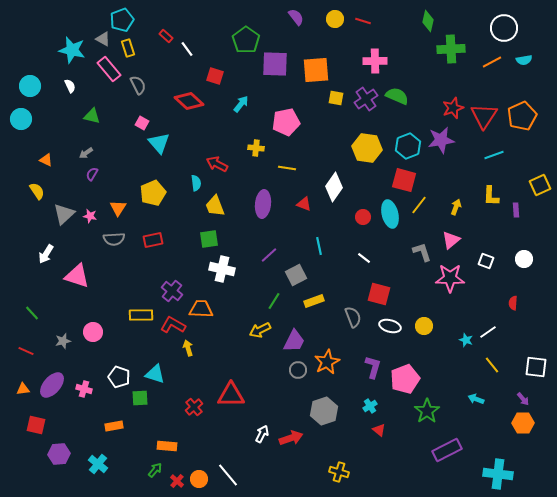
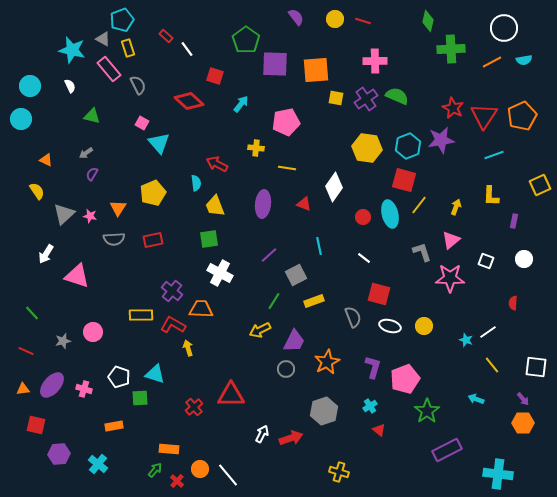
red star at (453, 108): rotated 25 degrees counterclockwise
purple rectangle at (516, 210): moved 2 px left, 11 px down; rotated 16 degrees clockwise
white cross at (222, 269): moved 2 px left, 4 px down; rotated 15 degrees clockwise
gray circle at (298, 370): moved 12 px left, 1 px up
orange rectangle at (167, 446): moved 2 px right, 3 px down
orange circle at (199, 479): moved 1 px right, 10 px up
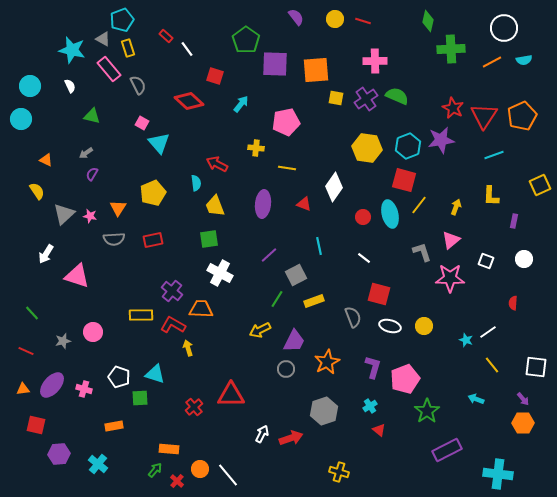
green line at (274, 301): moved 3 px right, 2 px up
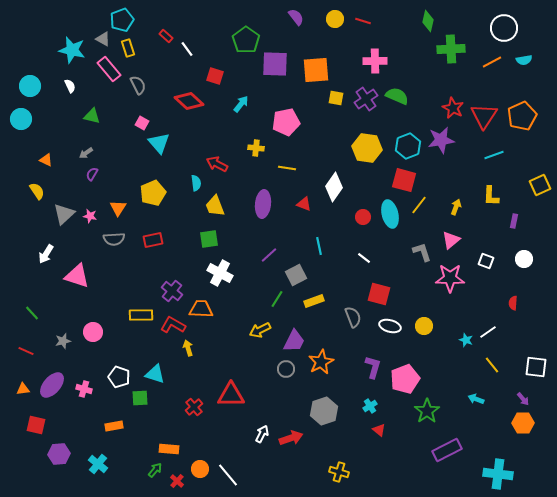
orange star at (327, 362): moved 6 px left
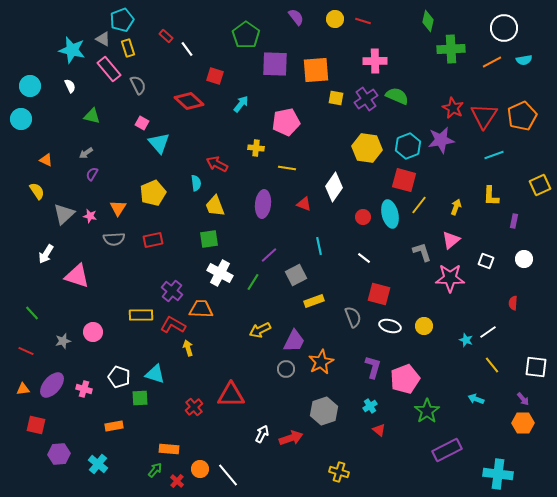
green pentagon at (246, 40): moved 5 px up
green line at (277, 299): moved 24 px left, 17 px up
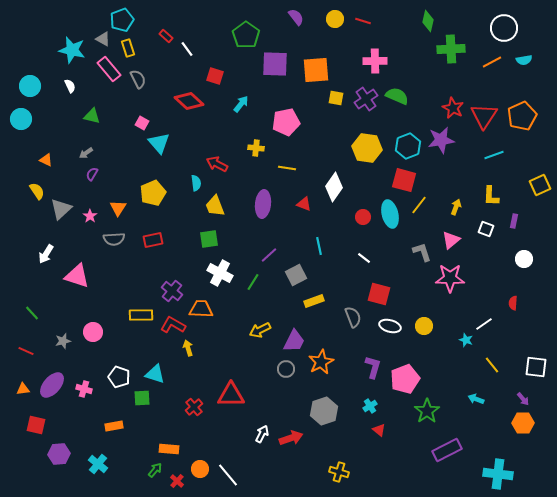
gray semicircle at (138, 85): moved 6 px up
gray triangle at (64, 214): moved 3 px left, 5 px up
pink star at (90, 216): rotated 24 degrees clockwise
white square at (486, 261): moved 32 px up
white line at (488, 332): moved 4 px left, 8 px up
green square at (140, 398): moved 2 px right
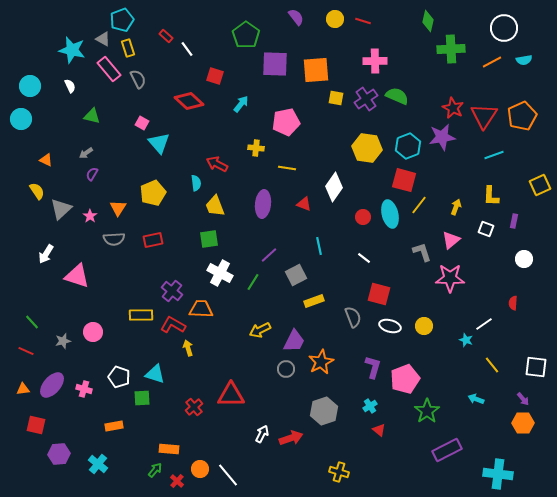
purple star at (441, 140): moved 1 px right, 3 px up
green line at (32, 313): moved 9 px down
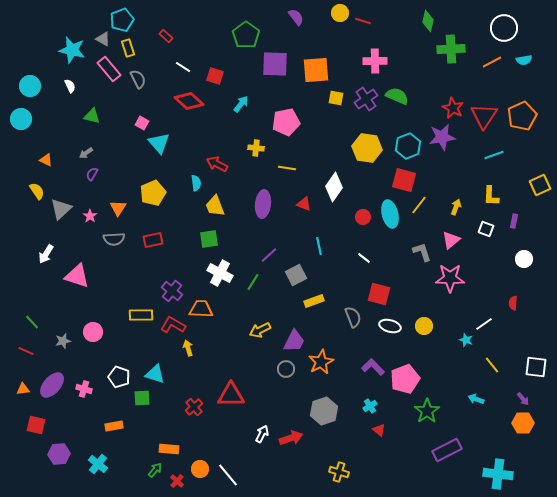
yellow circle at (335, 19): moved 5 px right, 6 px up
white line at (187, 49): moved 4 px left, 18 px down; rotated 21 degrees counterclockwise
purple L-shape at (373, 367): rotated 60 degrees counterclockwise
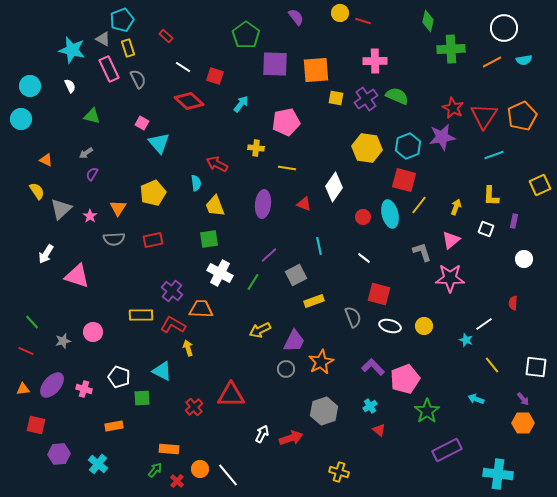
pink rectangle at (109, 69): rotated 15 degrees clockwise
cyan triangle at (155, 374): moved 7 px right, 3 px up; rotated 10 degrees clockwise
